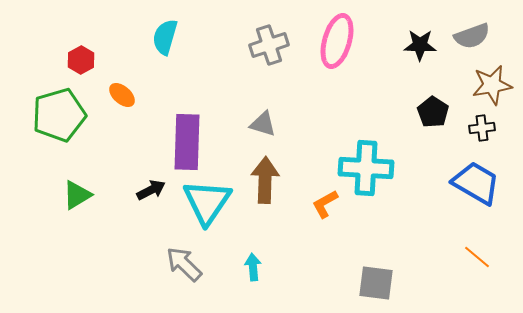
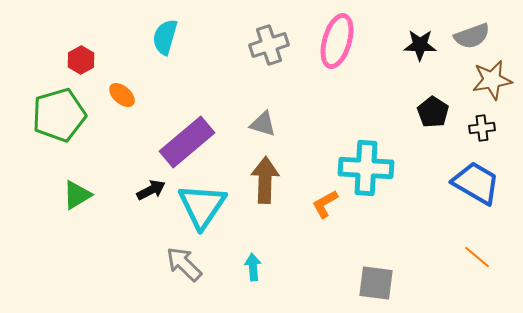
brown star: moved 5 px up
purple rectangle: rotated 48 degrees clockwise
cyan triangle: moved 5 px left, 4 px down
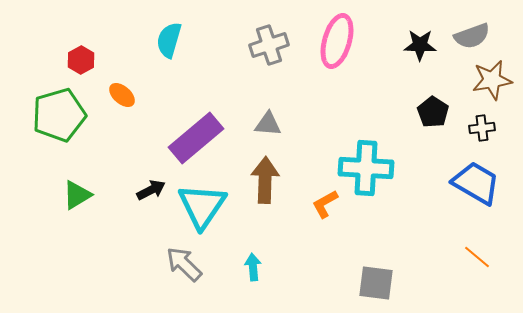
cyan semicircle: moved 4 px right, 3 px down
gray triangle: moved 5 px right; rotated 12 degrees counterclockwise
purple rectangle: moved 9 px right, 4 px up
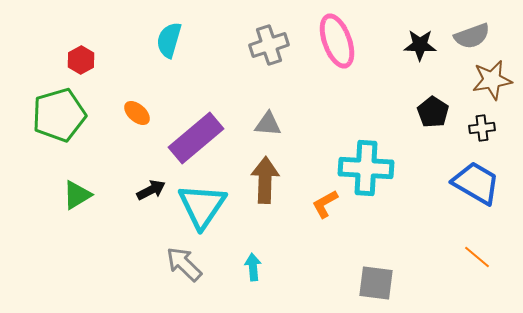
pink ellipse: rotated 36 degrees counterclockwise
orange ellipse: moved 15 px right, 18 px down
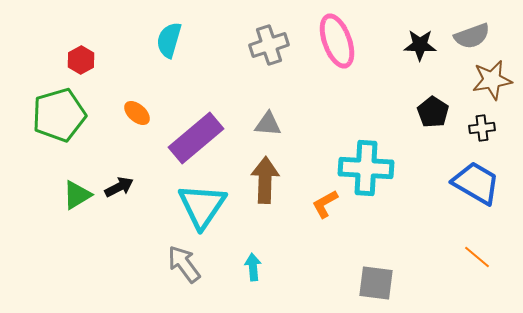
black arrow: moved 32 px left, 3 px up
gray arrow: rotated 9 degrees clockwise
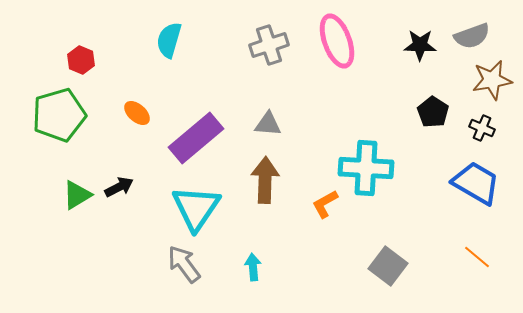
red hexagon: rotated 8 degrees counterclockwise
black cross: rotated 30 degrees clockwise
cyan triangle: moved 6 px left, 2 px down
gray square: moved 12 px right, 17 px up; rotated 30 degrees clockwise
